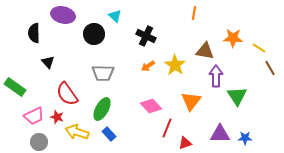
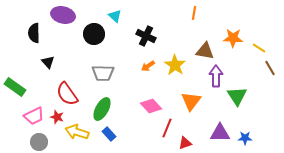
purple triangle: moved 1 px up
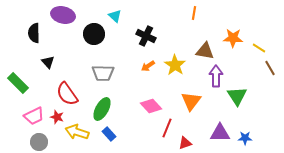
green rectangle: moved 3 px right, 4 px up; rotated 10 degrees clockwise
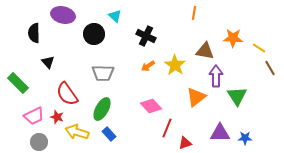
orange triangle: moved 5 px right, 4 px up; rotated 15 degrees clockwise
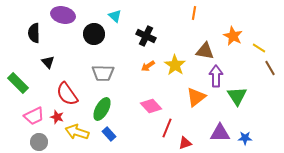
orange star: moved 2 px up; rotated 24 degrees clockwise
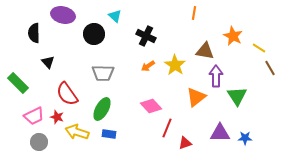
blue rectangle: rotated 40 degrees counterclockwise
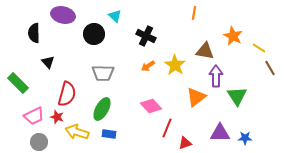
red semicircle: rotated 130 degrees counterclockwise
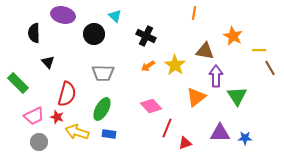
yellow line: moved 2 px down; rotated 32 degrees counterclockwise
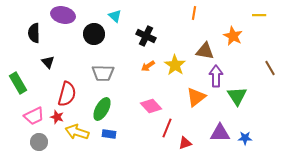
yellow line: moved 35 px up
green rectangle: rotated 15 degrees clockwise
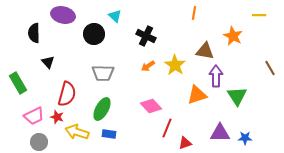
orange triangle: moved 1 px right, 2 px up; rotated 20 degrees clockwise
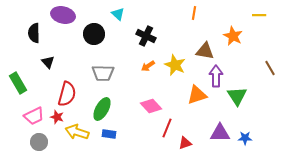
cyan triangle: moved 3 px right, 2 px up
yellow star: rotated 10 degrees counterclockwise
